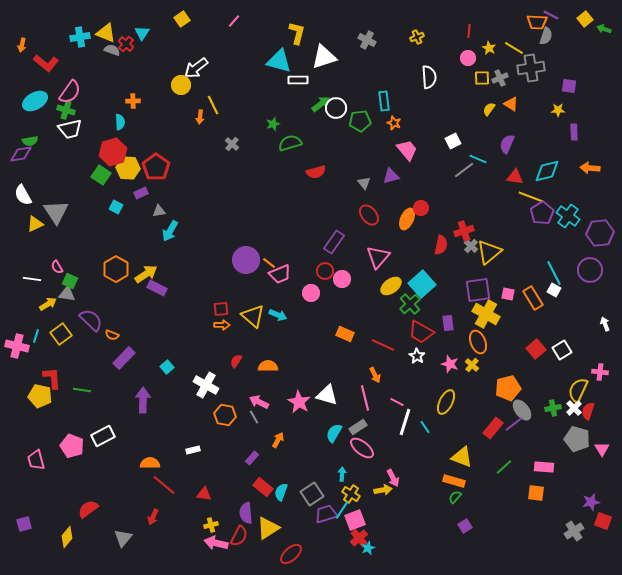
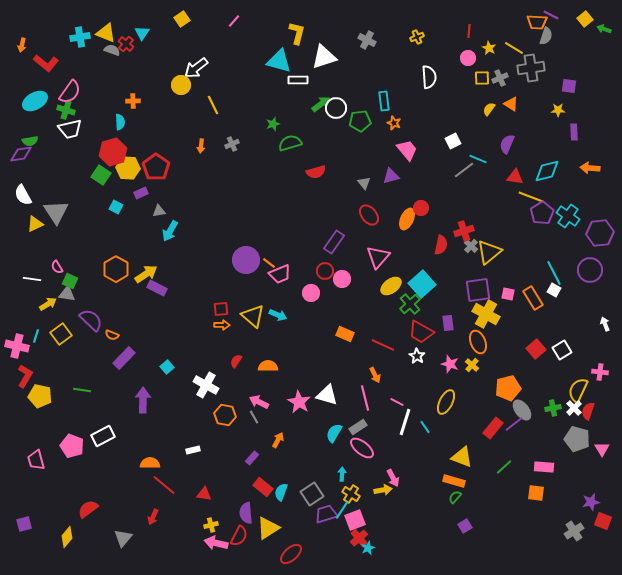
orange arrow at (200, 117): moved 1 px right, 29 px down
gray cross at (232, 144): rotated 24 degrees clockwise
red L-shape at (52, 378): moved 27 px left, 2 px up; rotated 35 degrees clockwise
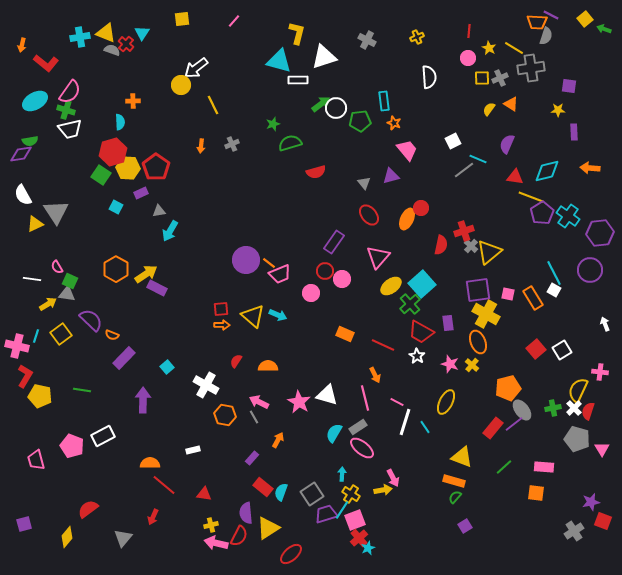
yellow square at (182, 19): rotated 28 degrees clockwise
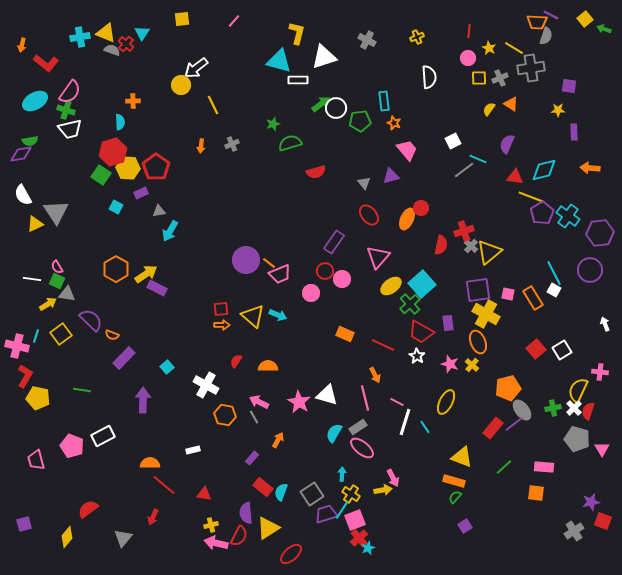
yellow square at (482, 78): moved 3 px left
cyan diamond at (547, 171): moved 3 px left, 1 px up
green square at (70, 281): moved 13 px left
yellow pentagon at (40, 396): moved 2 px left, 2 px down
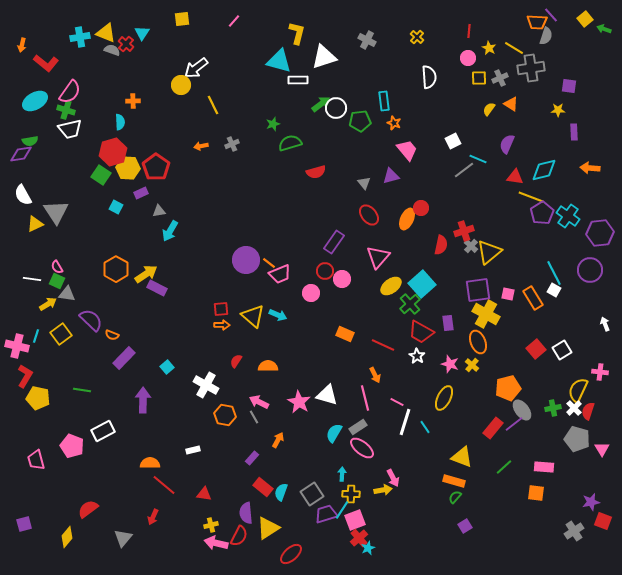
purple line at (551, 15): rotated 21 degrees clockwise
yellow cross at (417, 37): rotated 24 degrees counterclockwise
orange arrow at (201, 146): rotated 72 degrees clockwise
yellow ellipse at (446, 402): moved 2 px left, 4 px up
white rectangle at (103, 436): moved 5 px up
yellow cross at (351, 494): rotated 30 degrees counterclockwise
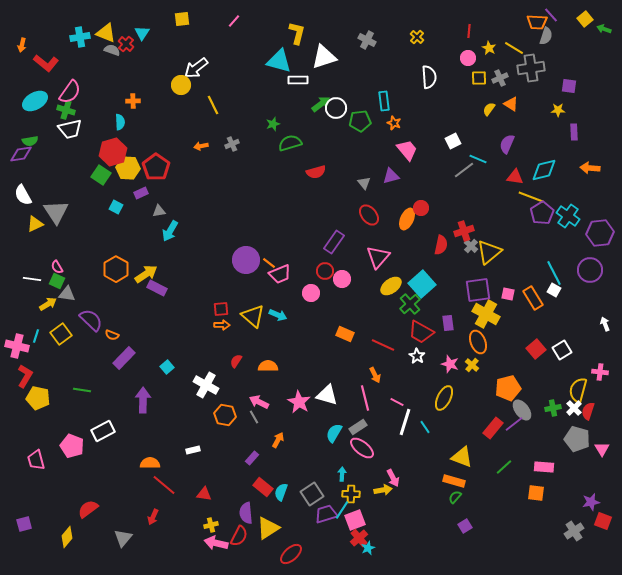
yellow semicircle at (578, 390): rotated 10 degrees counterclockwise
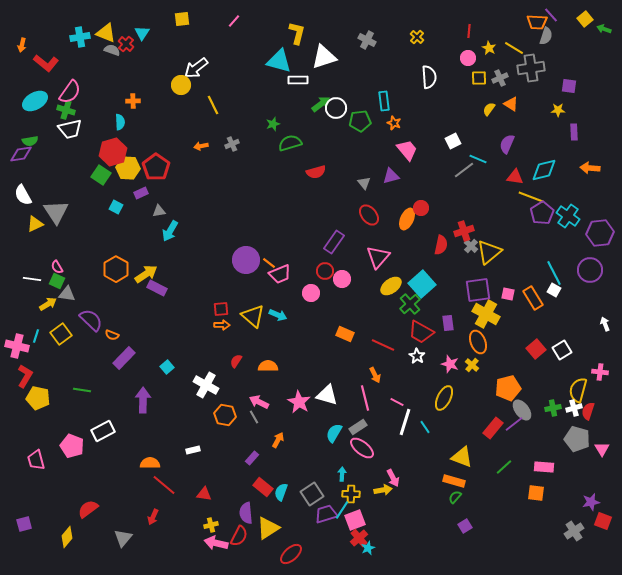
white cross at (574, 408): rotated 28 degrees clockwise
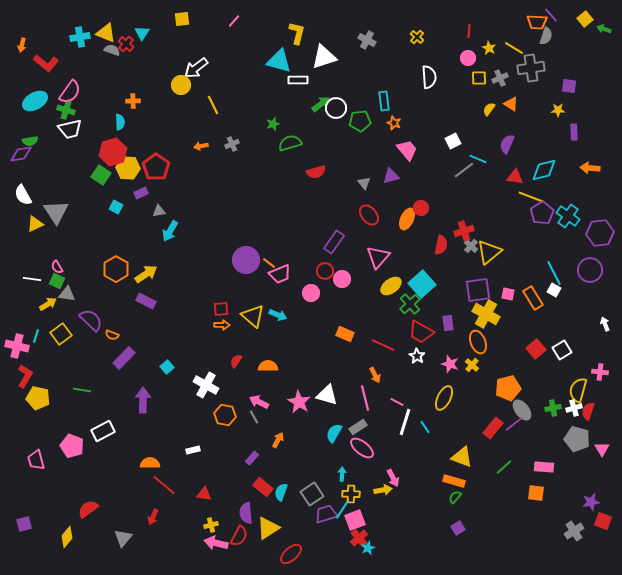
purple rectangle at (157, 288): moved 11 px left, 13 px down
purple square at (465, 526): moved 7 px left, 2 px down
